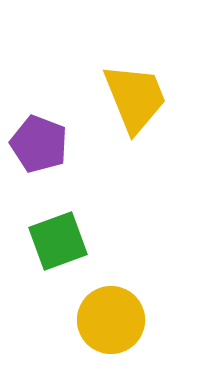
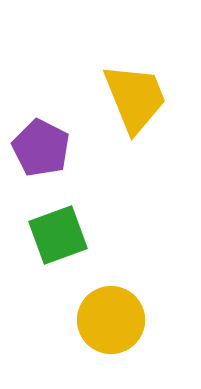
purple pentagon: moved 2 px right, 4 px down; rotated 6 degrees clockwise
green square: moved 6 px up
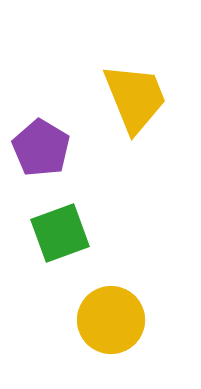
purple pentagon: rotated 4 degrees clockwise
green square: moved 2 px right, 2 px up
